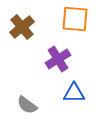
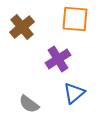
blue triangle: rotated 40 degrees counterclockwise
gray semicircle: moved 2 px right, 1 px up
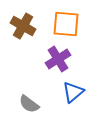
orange square: moved 9 px left, 5 px down
brown cross: moved 1 px right, 1 px up; rotated 20 degrees counterclockwise
blue triangle: moved 1 px left, 1 px up
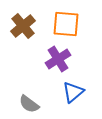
brown cross: rotated 20 degrees clockwise
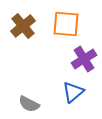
purple cross: moved 26 px right
gray semicircle: rotated 10 degrees counterclockwise
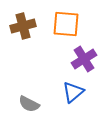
brown cross: rotated 25 degrees clockwise
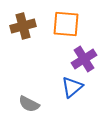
blue triangle: moved 1 px left, 5 px up
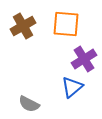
brown cross: rotated 15 degrees counterclockwise
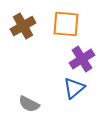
purple cross: moved 2 px left
blue triangle: moved 2 px right, 1 px down
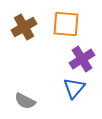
brown cross: moved 1 px right, 1 px down
blue triangle: rotated 10 degrees counterclockwise
gray semicircle: moved 4 px left, 3 px up
